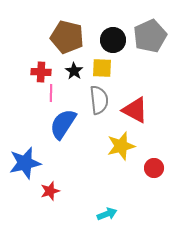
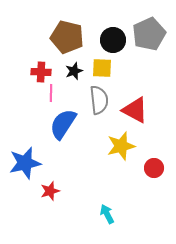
gray pentagon: moved 1 px left, 2 px up
black star: rotated 18 degrees clockwise
cyan arrow: rotated 96 degrees counterclockwise
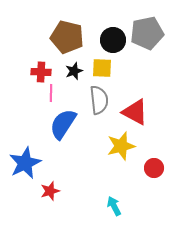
gray pentagon: moved 2 px left, 1 px up; rotated 12 degrees clockwise
red triangle: moved 2 px down
blue star: rotated 12 degrees counterclockwise
cyan arrow: moved 7 px right, 8 px up
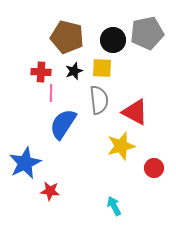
red star: rotated 24 degrees clockwise
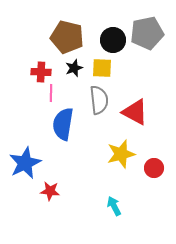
black star: moved 3 px up
blue semicircle: rotated 24 degrees counterclockwise
yellow star: moved 8 px down
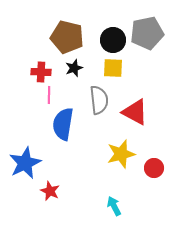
yellow square: moved 11 px right
pink line: moved 2 px left, 2 px down
red star: rotated 18 degrees clockwise
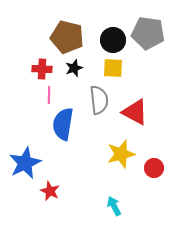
gray pentagon: moved 1 px right; rotated 20 degrees clockwise
red cross: moved 1 px right, 3 px up
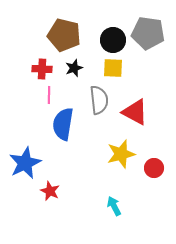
brown pentagon: moved 3 px left, 2 px up
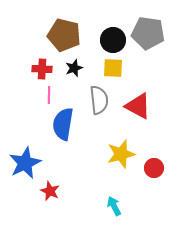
red triangle: moved 3 px right, 6 px up
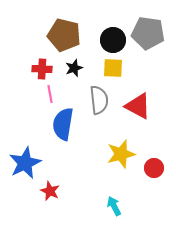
pink line: moved 1 px right, 1 px up; rotated 12 degrees counterclockwise
